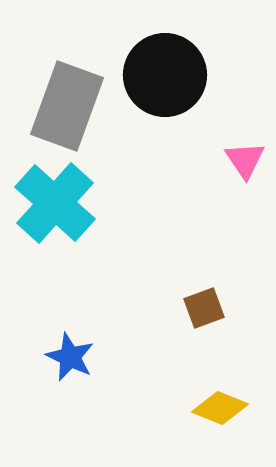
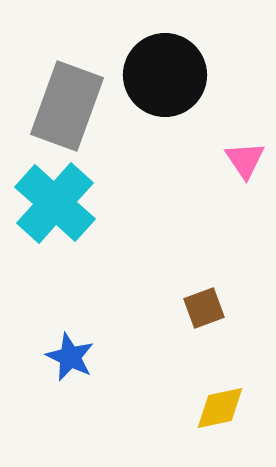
yellow diamond: rotated 34 degrees counterclockwise
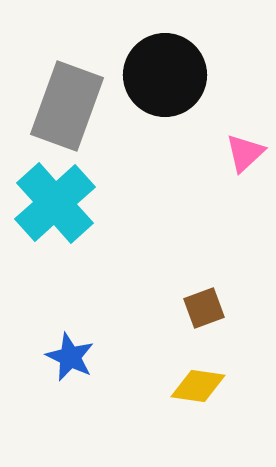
pink triangle: moved 7 px up; rotated 21 degrees clockwise
cyan cross: rotated 6 degrees clockwise
yellow diamond: moved 22 px left, 22 px up; rotated 20 degrees clockwise
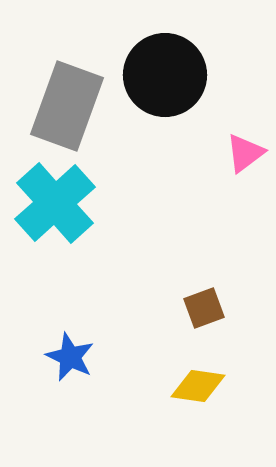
pink triangle: rotated 6 degrees clockwise
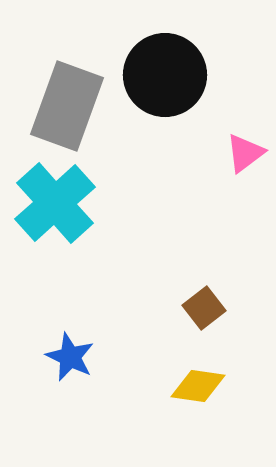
brown square: rotated 18 degrees counterclockwise
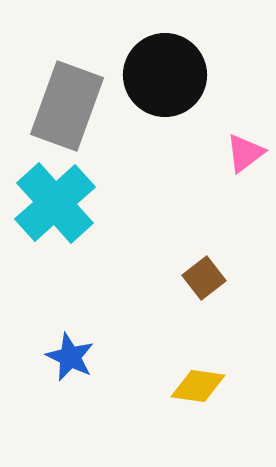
brown square: moved 30 px up
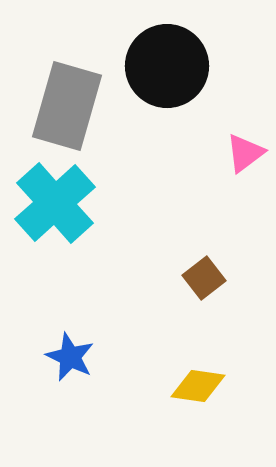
black circle: moved 2 px right, 9 px up
gray rectangle: rotated 4 degrees counterclockwise
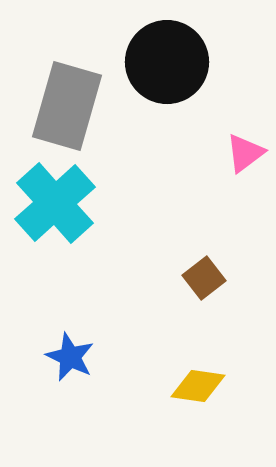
black circle: moved 4 px up
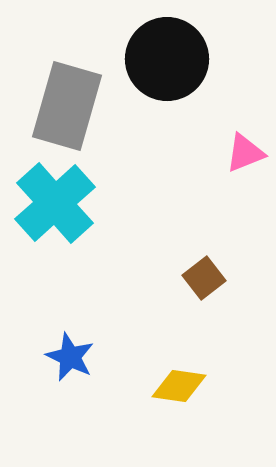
black circle: moved 3 px up
pink triangle: rotated 15 degrees clockwise
yellow diamond: moved 19 px left
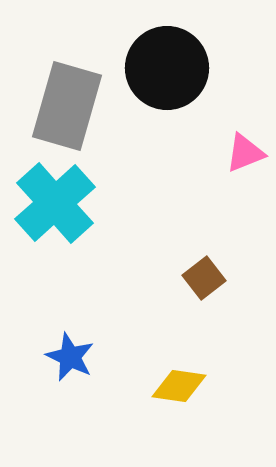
black circle: moved 9 px down
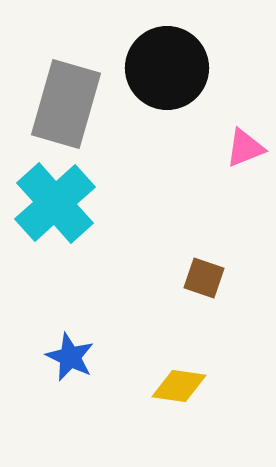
gray rectangle: moved 1 px left, 2 px up
pink triangle: moved 5 px up
brown square: rotated 33 degrees counterclockwise
